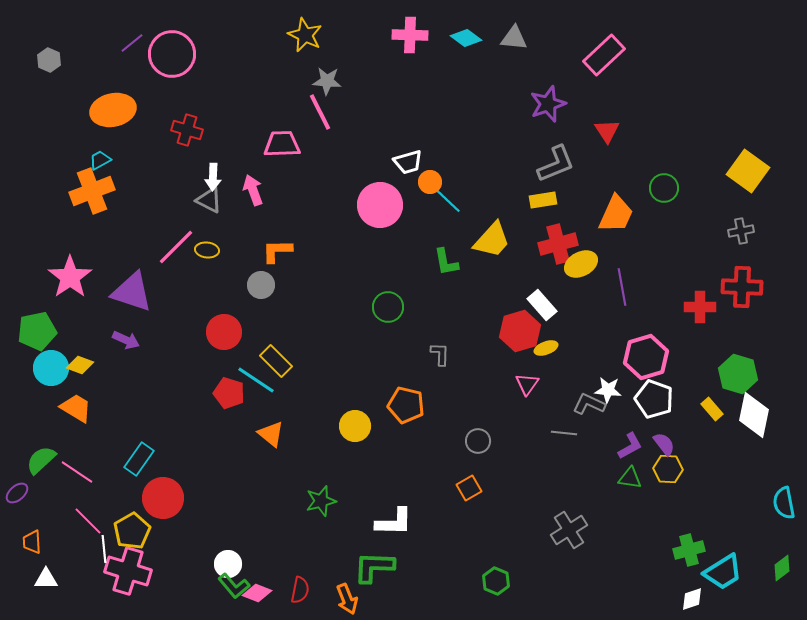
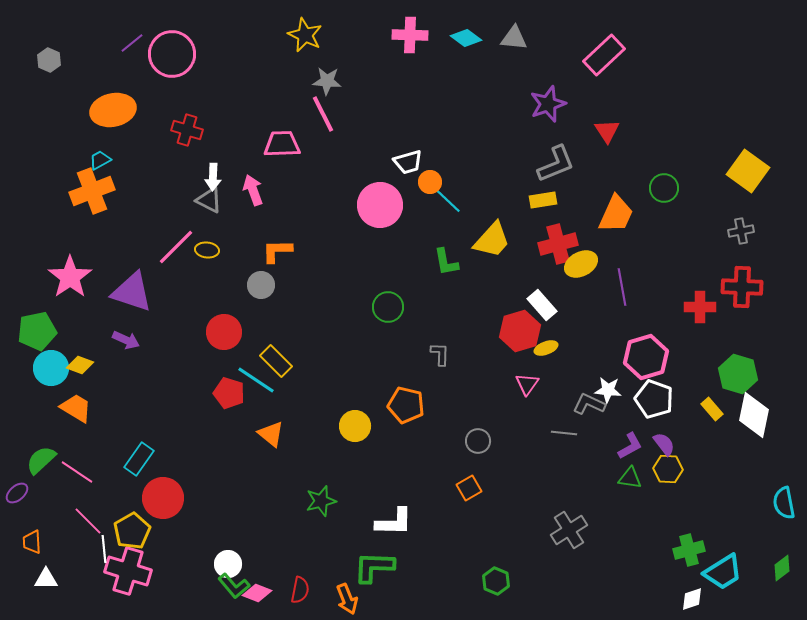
pink line at (320, 112): moved 3 px right, 2 px down
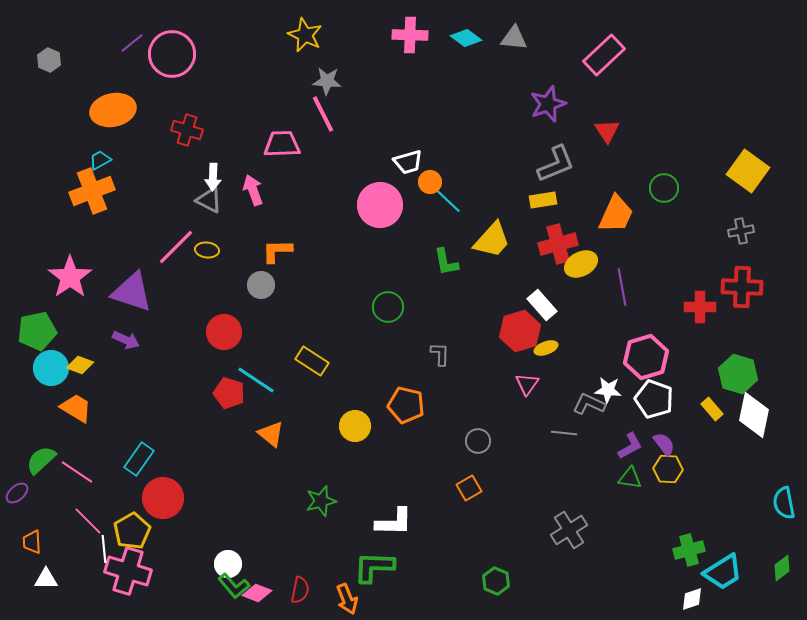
yellow rectangle at (276, 361): moved 36 px right; rotated 12 degrees counterclockwise
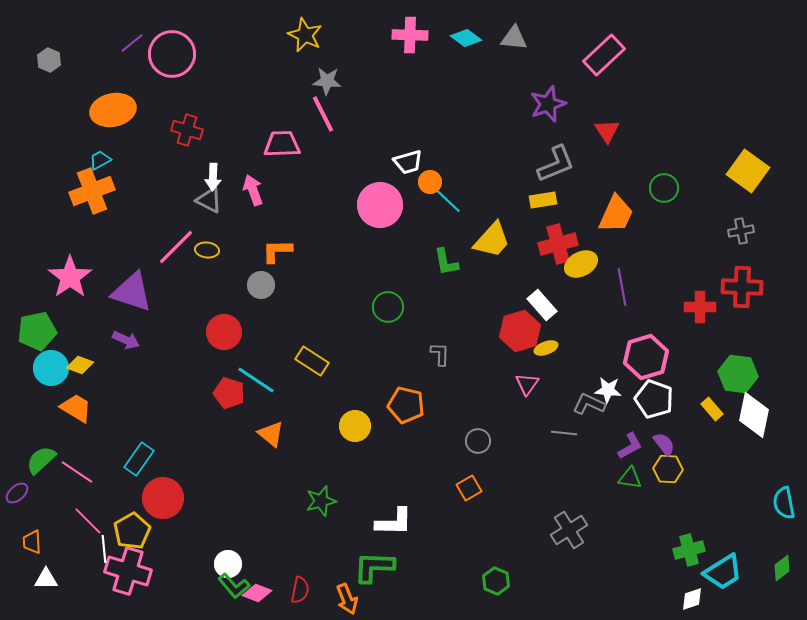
green hexagon at (738, 374): rotated 9 degrees counterclockwise
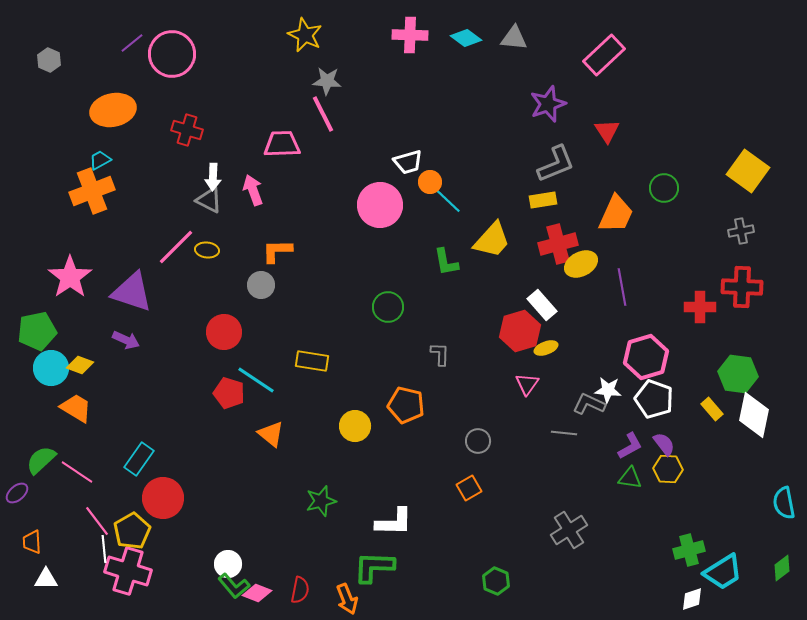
yellow rectangle at (312, 361): rotated 24 degrees counterclockwise
pink line at (88, 521): moved 9 px right; rotated 8 degrees clockwise
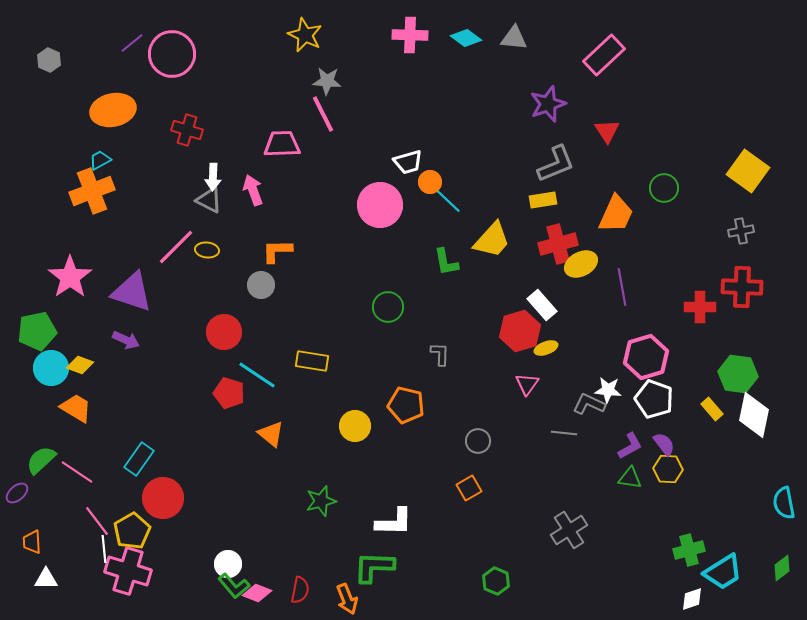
cyan line at (256, 380): moved 1 px right, 5 px up
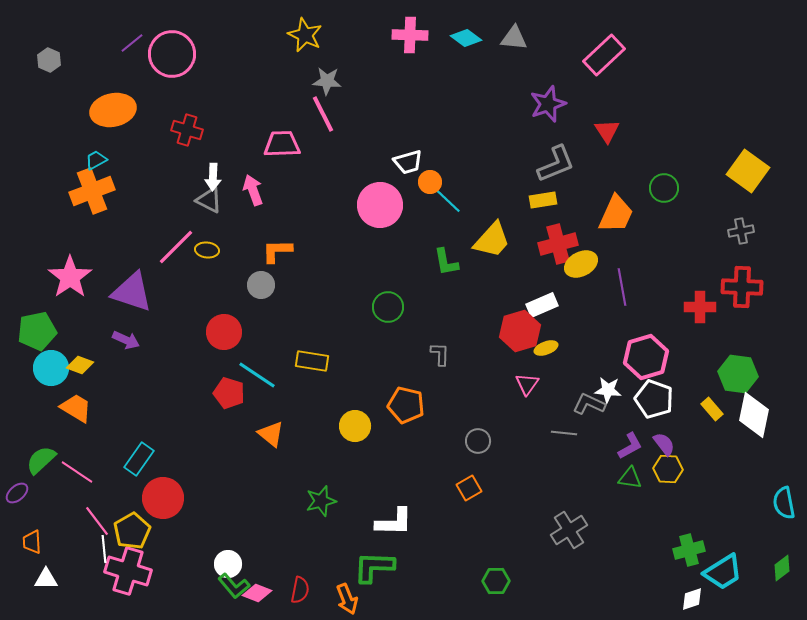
cyan trapezoid at (100, 160): moved 4 px left
white rectangle at (542, 305): rotated 72 degrees counterclockwise
green hexagon at (496, 581): rotated 24 degrees counterclockwise
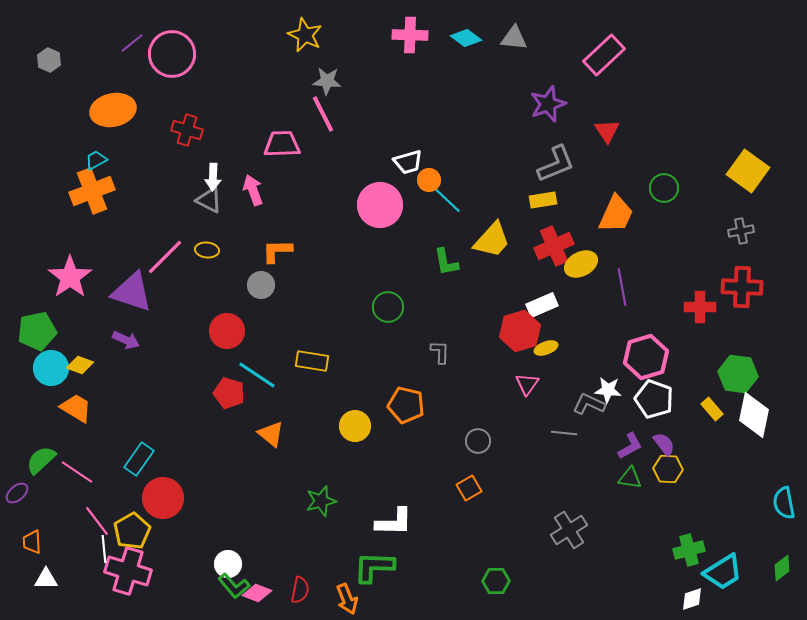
orange circle at (430, 182): moved 1 px left, 2 px up
red cross at (558, 244): moved 4 px left, 2 px down; rotated 9 degrees counterclockwise
pink line at (176, 247): moved 11 px left, 10 px down
red circle at (224, 332): moved 3 px right, 1 px up
gray L-shape at (440, 354): moved 2 px up
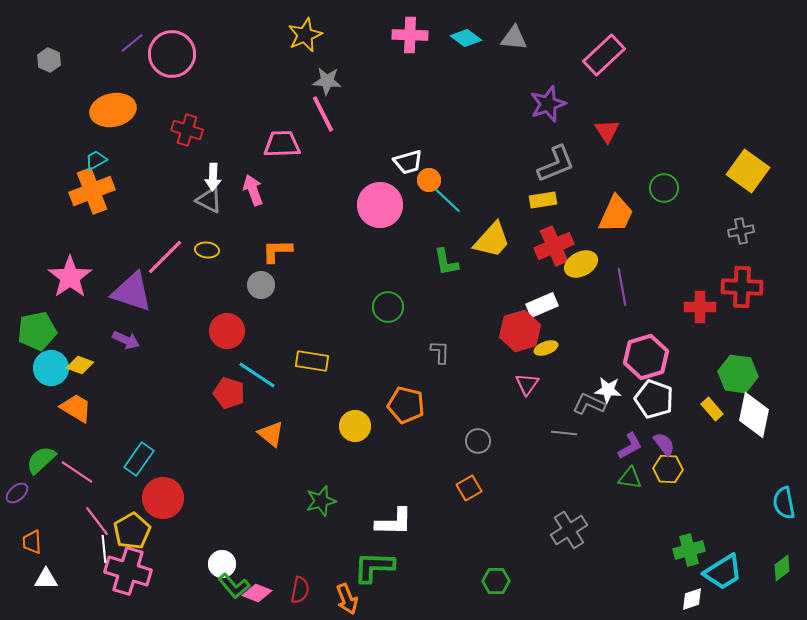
yellow star at (305, 35): rotated 24 degrees clockwise
white circle at (228, 564): moved 6 px left
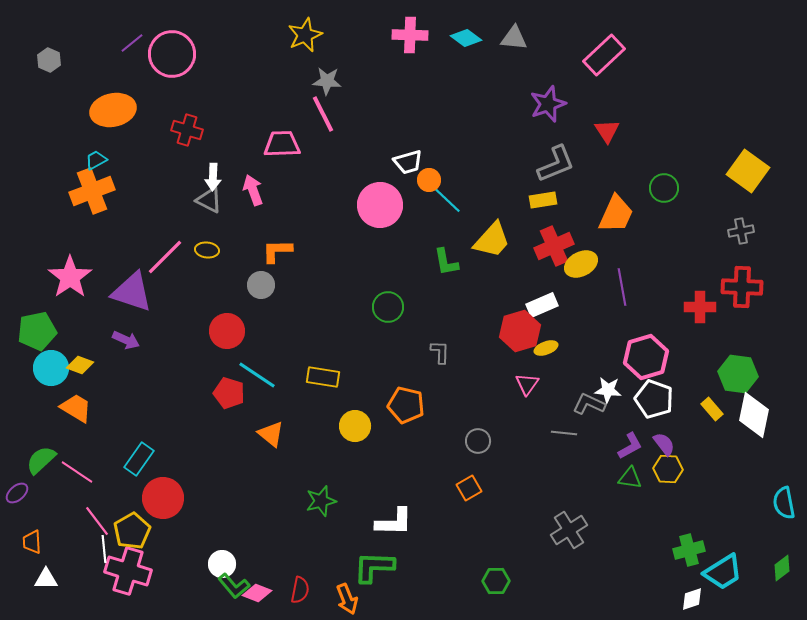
yellow rectangle at (312, 361): moved 11 px right, 16 px down
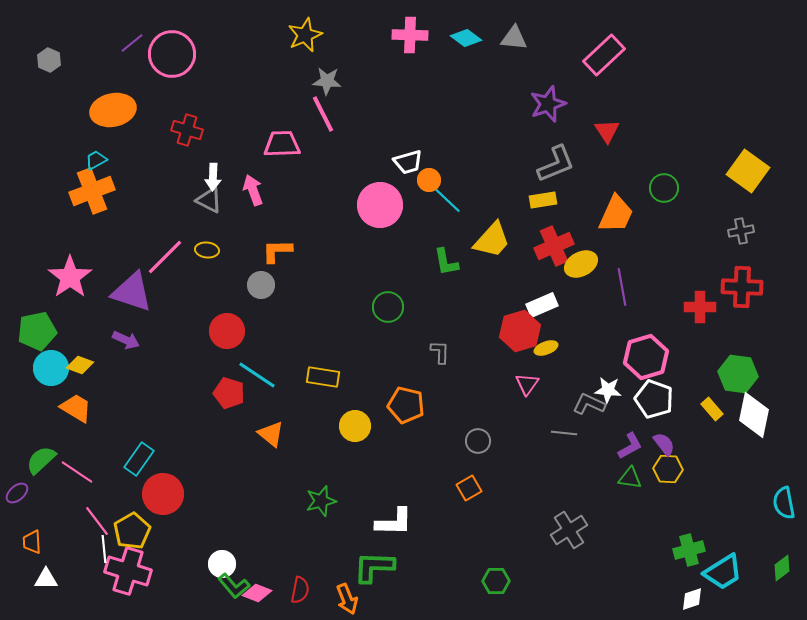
red circle at (163, 498): moved 4 px up
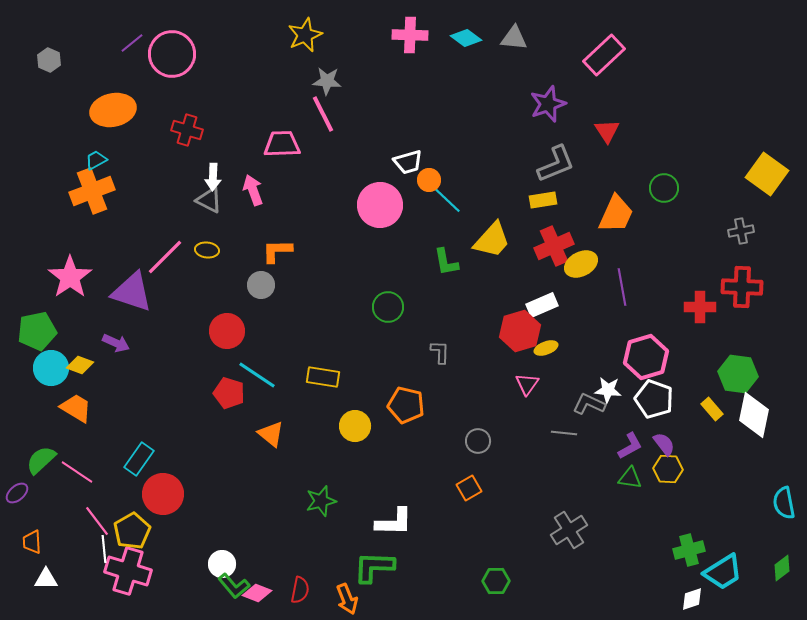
yellow square at (748, 171): moved 19 px right, 3 px down
purple arrow at (126, 340): moved 10 px left, 3 px down
